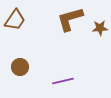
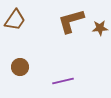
brown L-shape: moved 1 px right, 2 px down
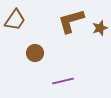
brown star: rotated 14 degrees counterclockwise
brown circle: moved 15 px right, 14 px up
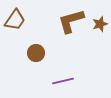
brown star: moved 4 px up
brown circle: moved 1 px right
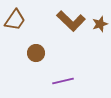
brown L-shape: rotated 120 degrees counterclockwise
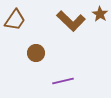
brown star: moved 10 px up; rotated 21 degrees counterclockwise
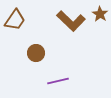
purple line: moved 5 px left
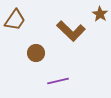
brown L-shape: moved 10 px down
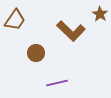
purple line: moved 1 px left, 2 px down
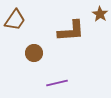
brown L-shape: rotated 48 degrees counterclockwise
brown circle: moved 2 px left
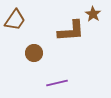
brown star: moved 7 px left
